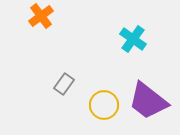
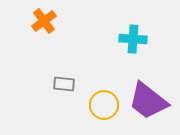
orange cross: moved 3 px right, 5 px down
cyan cross: rotated 32 degrees counterclockwise
gray rectangle: rotated 60 degrees clockwise
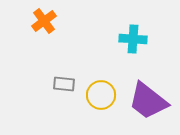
yellow circle: moved 3 px left, 10 px up
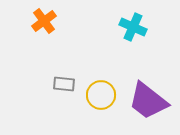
cyan cross: moved 12 px up; rotated 20 degrees clockwise
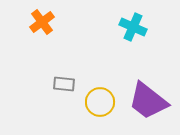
orange cross: moved 2 px left, 1 px down
yellow circle: moved 1 px left, 7 px down
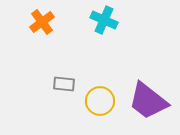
cyan cross: moved 29 px left, 7 px up
yellow circle: moved 1 px up
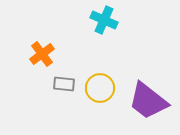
orange cross: moved 32 px down
yellow circle: moved 13 px up
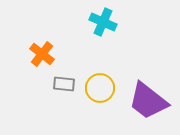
cyan cross: moved 1 px left, 2 px down
orange cross: rotated 15 degrees counterclockwise
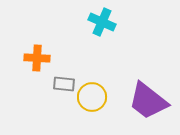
cyan cross: moved 1 px left
orange cross: moved 5 px left, 4 px down; rotated 35 degrees counterclockwise
yellow circle: moved 8 px left, 9 px down
